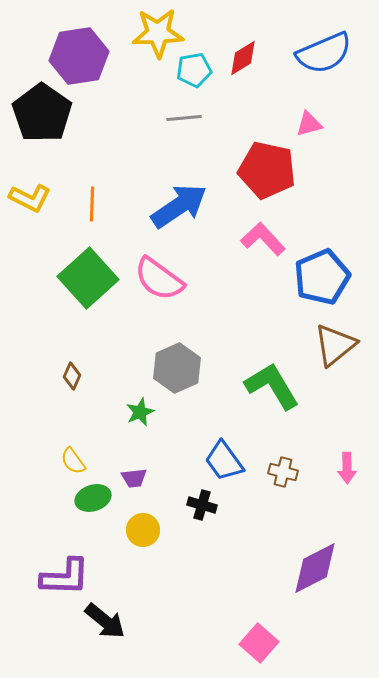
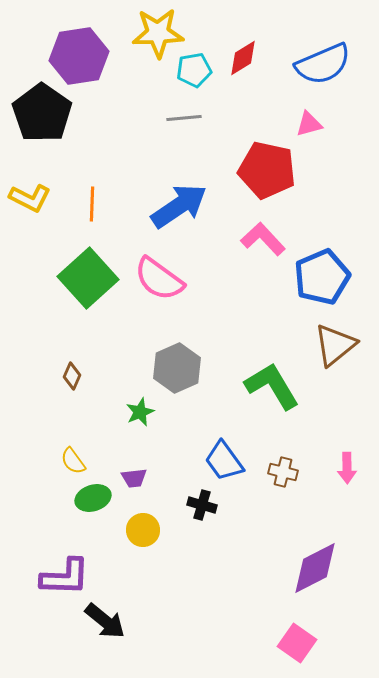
blue semicircle: moved 1 px left, 11 px down
pink square: moved 38 px right; rotated 6 degrees counterclockwise
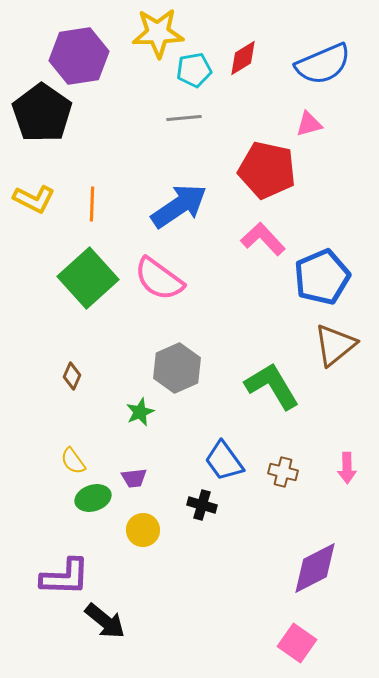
yellow L-shape: moved 4 px right, 1 px down
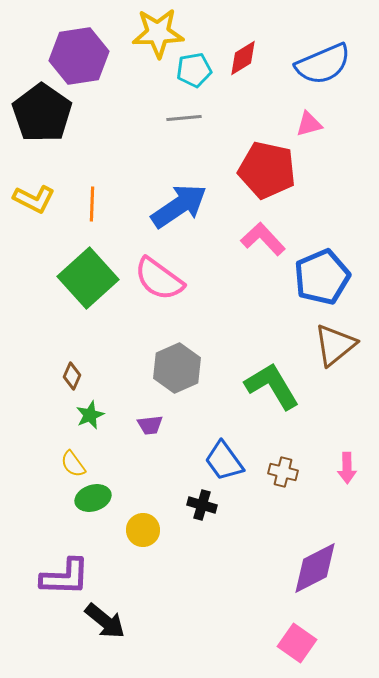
green star: moved 50 px left, 3 px down
yellow semicircle: moved 3 px down
purple trapezoid: moved 16 px right, 53 px up
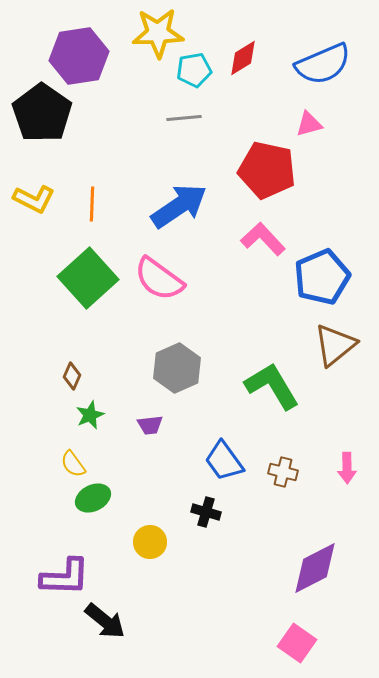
green ellipse: rotated 8 degrees counterclockwise
black cross: moved 4 px right, 7 px down
yellow circle: moved 7 px right, 12 px down
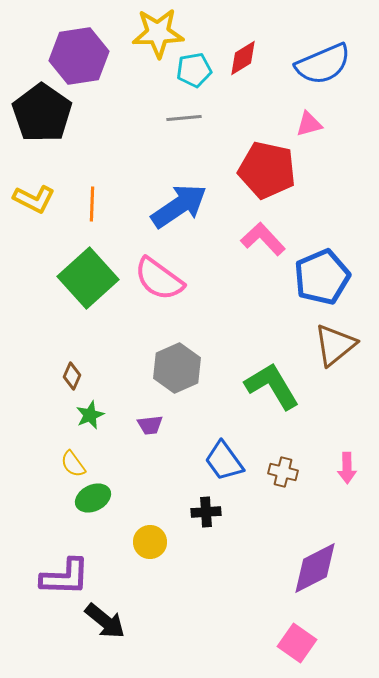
black cross: rotated 20 degrees counterclockwise
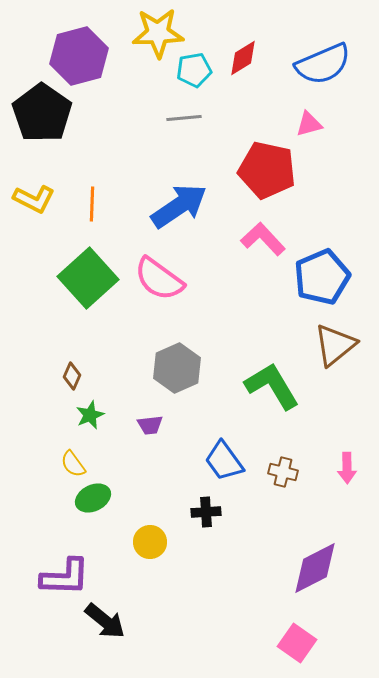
purple hexagon: rotated 6 degrees counterclockwise
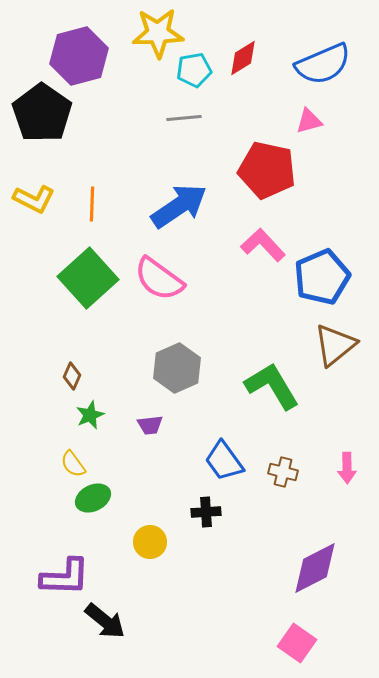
pink triangle: moved 3 px up
pink L-shape: moved 6 px down
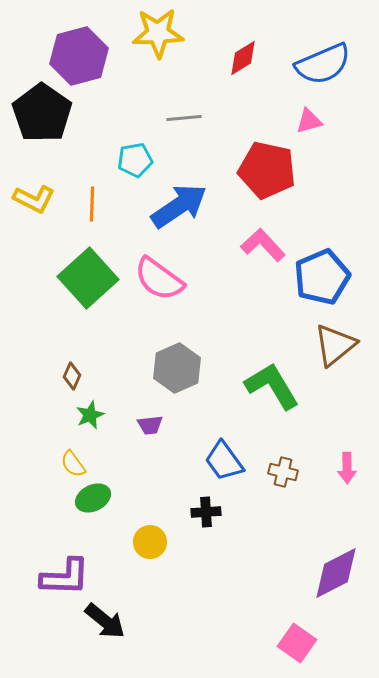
cyan pentagon: moved 59 px left, 90 px down
purple diamond: moved 21 px right, 5 px down
